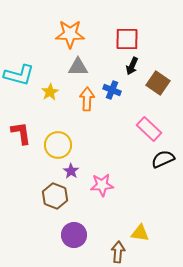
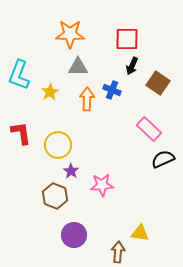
cyan L-shape: rotated 96 degrees clockwise
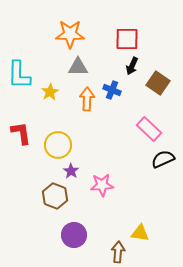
cyan L-shape: rotated 20 degrees counterclockwise
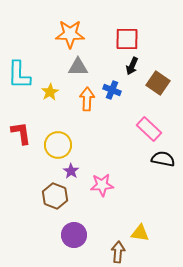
black semicircle: rotated 35 degrees clockwise
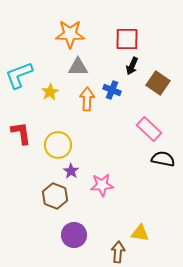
cyan L-shape: rotated 68 degrees clockwise
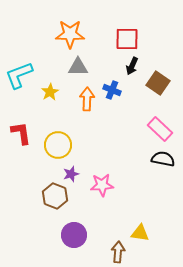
pink rectangle: moved 11 px right
purple star: moved 3 px down; rotated 21 degrees clockwise
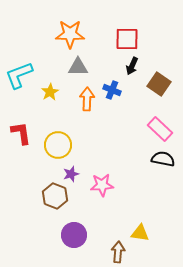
brown square: moved 1 px right, 1 px down
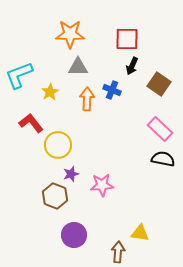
red L-shape: moved 10 px right, 10 px up; rotated 30 degrees counterclockwise
